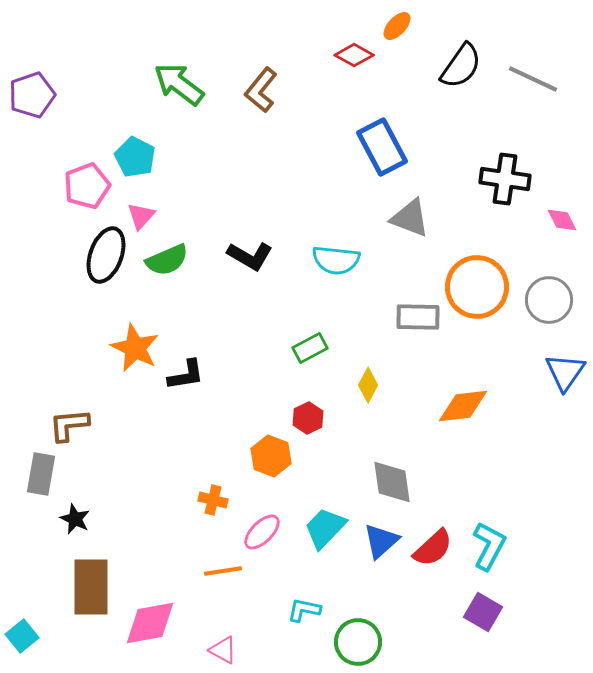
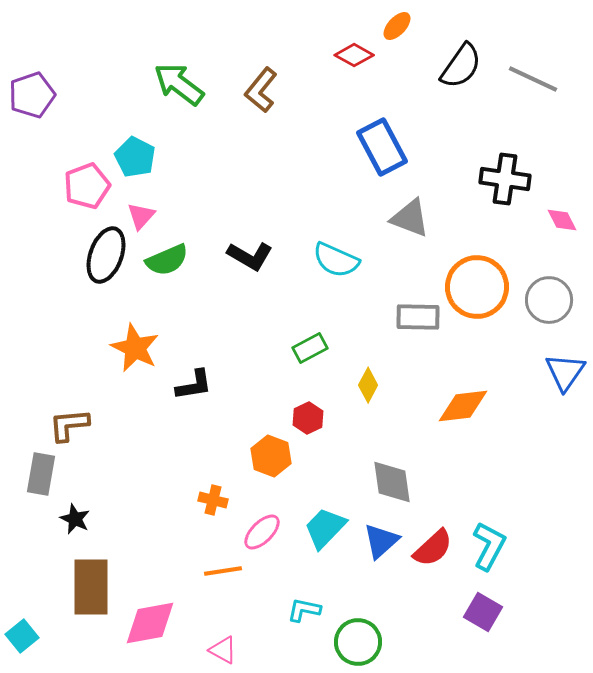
cyan semicircle at (336, 260): rotated 18 degrees clockwise
black L-shape at (186, 375): moved 8 px right, 10 px down
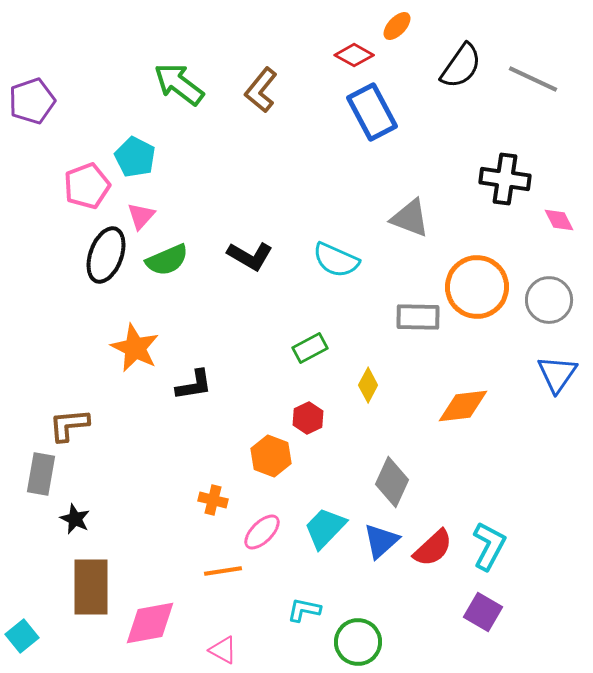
purple pentagon at (32, 95): moved 6 px down
blue rectangle at (382, 147): moved 10 px left, 35 px up
pink diamond at (562, 220): moved 3 px left
blue triangle at (565, 372): moved 8 px left, 2 px down
gray diamond at (392, 482): rotated 33 degrees clockwise
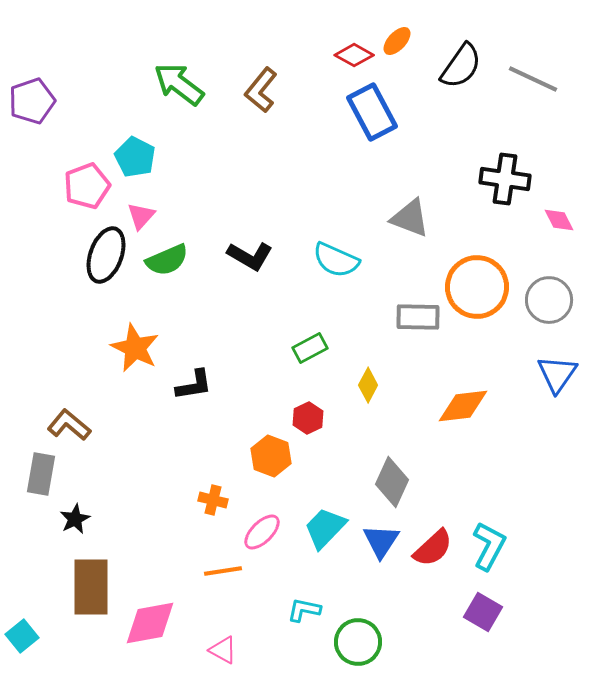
orange ellipse at (397, 26): moved 15 px down
brown L-shape at (69, 425): rotated 45 degrees clockwise
black star at (75, 519): rotated 20 degrees clockwise
blue triangle at (381, 541): rotated 15 degrees counterclockwise
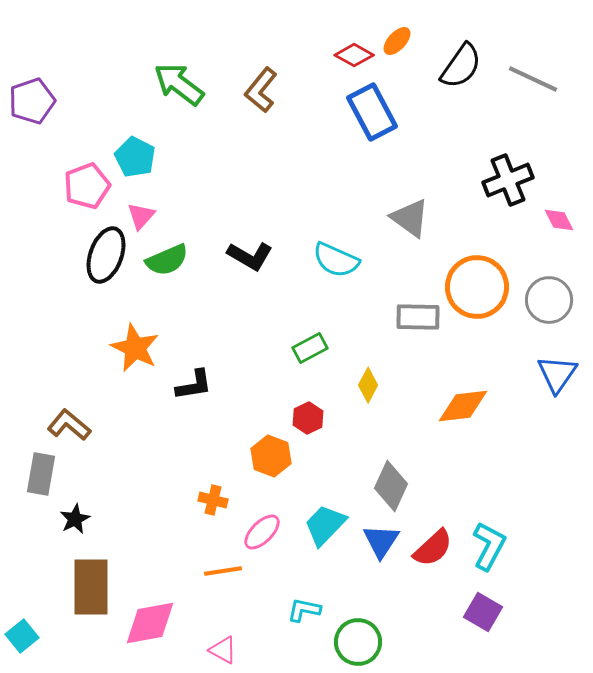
black cross at (505, 179): moved 3 px right, 1 px down; rotated 30 degrees counterclockwise
gray triangle at (410, 218): rotated 15 degrees clockwise
gray diamond at (392, 482): moved 1 px left, 4 px down
cyan trapezoid at (325, 528): moved 3 px up
